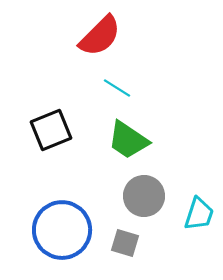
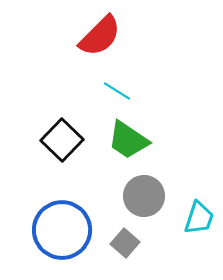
cyan line: moved 3 px down
black square: moved 11 px right, 10 px down; rotated 24 degrees counterclockwise
cyan trapezoid: moved 4 px down
gray square: rotated 24 degrees clockwise
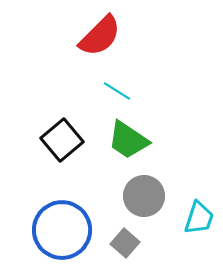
black square: rotated 6 degrees clockwise
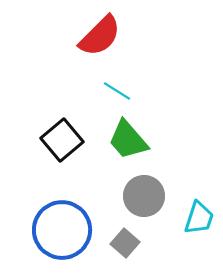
green trapezoid: rotated 15 degrees clockwise
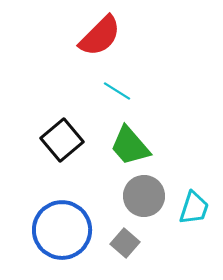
green trapezoid: moved 2 px right, 6 px down
cyan trapezoid: moved 5 px left, 10 px up
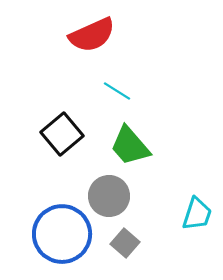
red semicircle: moved 8 px left, 1 px up; rotated 21 degrees clockwise
black square: moved 6 px up
gray circle: moved 35 px left
cyan trapezoid: moved 3 px right, 6 px down
blue circle: moved 4 px down
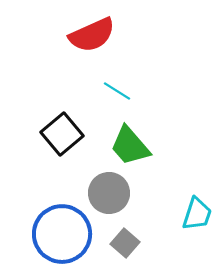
gray circle: moved 3 px up
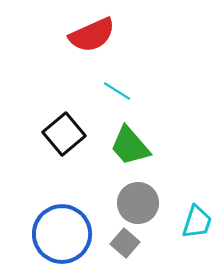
black square: moved 2 px right
gray circle: moved 29 px right, 10 px down
cyan trapezoid: moved 8 px down
